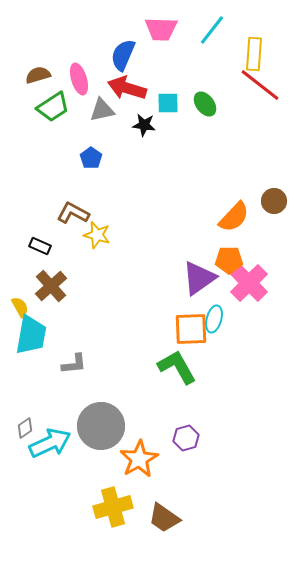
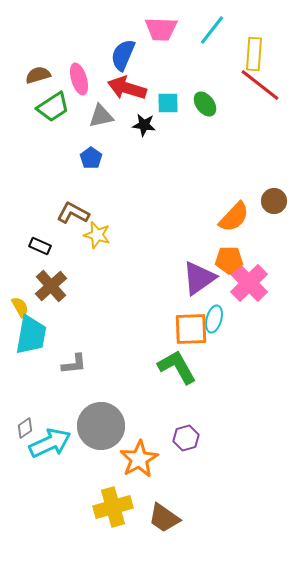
gray triangle: moved 1 px left, 6 px down
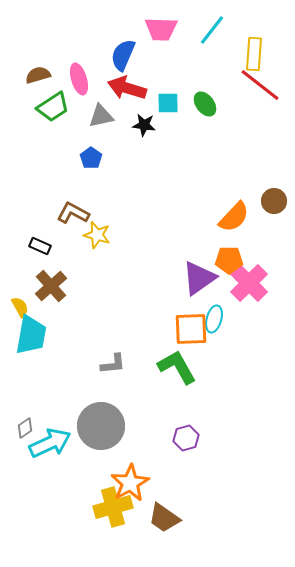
gray L-shape: moved 39 px right
orange star: moved 9 px left, 24 px down
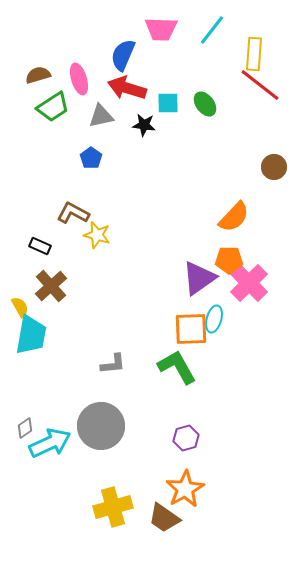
brown circle: moved 34 px up
orange star: moved 55 px right, 6 px down
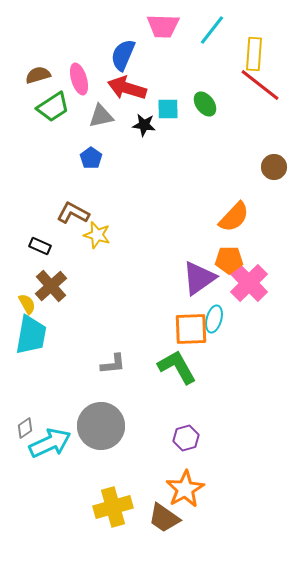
pink trapezoid: moved 2 px right, 3 px up
cyan square: moved 6 px down
yellow semicircle: moved 7 px right, 3 px up
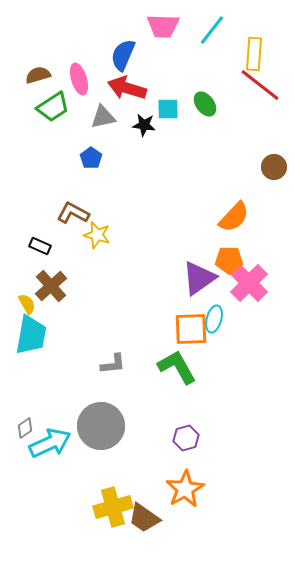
gray triangle: moved 2 px right, 1 px down
brown trapezoid: moved 20 px left
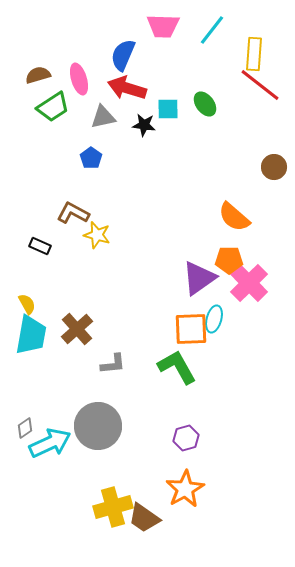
orange semicircle: rotated 88 degrees clockwise
brown cross: moved 26 px right, 43 px down
gray circle: moved 3 px left
